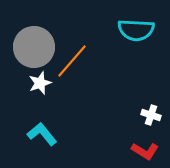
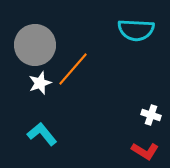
gray circle: moved 1 px right, 2 px up
orange line: moved 1 px right, 8 px down
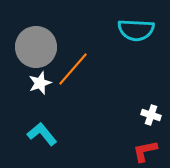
gray circle: moved 1 px right, 2 px down
red L-shape: rotated 136 degrees clockwise
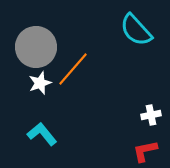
cyan semicircle: rotated 45 degrees clockwise
white cross: rotated 30 degrees counterclockwise
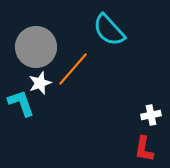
cyan semicircle: moved 27 px left
cyan L-shape: moved 21 px left, 31 px up; rotated 20 degrees clockwise
red L-shape: moved 1 px left, 2 px up; rotated 68 degrees counterclockwise
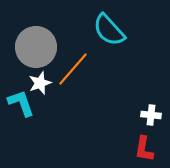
white cross: rotated 18 degrees clockwise
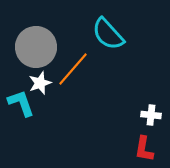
cyan semicircle: moved 1 px left, 4 px down
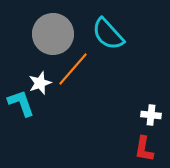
gray circle: moved 17 px right, 13 px up
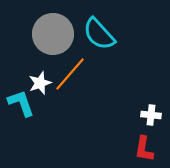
cyan semicircle: moved 9 px left
orange line: moved 3 px left, 5 px down
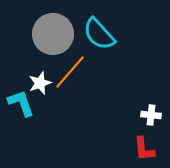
orange line: moved 2 px up
red L-shape: rotated 16 degrees counterclockwise
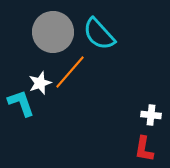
gray circle: moved 2 px up
red L-shape: rotated 16 degrees clockwise
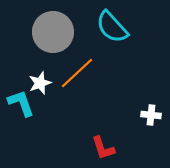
cyan semicircle: moved 13 px right, 7 px up
orange line: moved 7 px right, 1 px down; rotated 6 degrees clockwise
red L-shape: moved 41 px left, 1 px up; rotated 28 degrees counterclockwise
